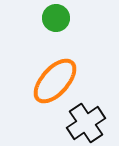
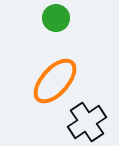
black cross: moved 1 px right, 1 px up
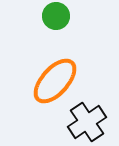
green circle: moved 2 px up
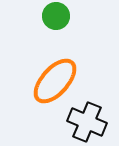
black cross: rotated 33 degrees counterclockwise
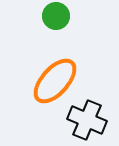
black cross: moved 2 px up
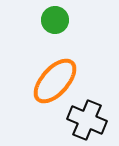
green circle: moved 1 px left, 4 px down
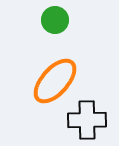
black cross: rotated 24 degrees counterclockwise
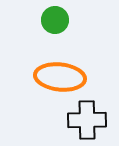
orange ellipse: moved 5 px right, 4 px up; rotated 54 degrees clockwise
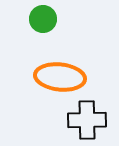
green circle: moved 12 px left, 1 px up
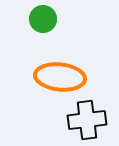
black cross: rotated 6 degrees counterclockwise
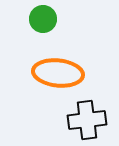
orange ellipse: moved 2 px left, 4 px up
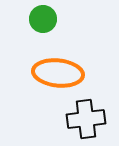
black cross: moved 1 px left, 1 px up
